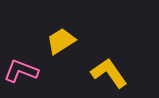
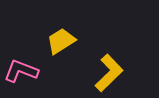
yellow L-shape: rotated 81 degrees clockwise
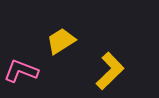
yellow L-shape: moved 1 px right, 2 px up
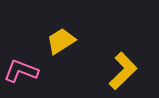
yellow L-shape: moved 13 px right
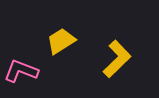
yellow L-shape: moved 6 px left, 12 px up
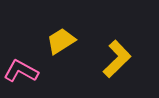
pink L-shape: rotated 8 degrees clockwise
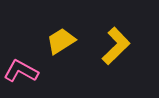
yellow L-shape: moved 1 px left, 13 px up
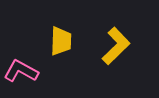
yellow trapezoid: rotated 124 degrees clockwise
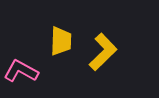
yellow L-shape: moved 13 px left, 6 px down
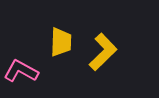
yellow trapezoid: moved 1 px down
